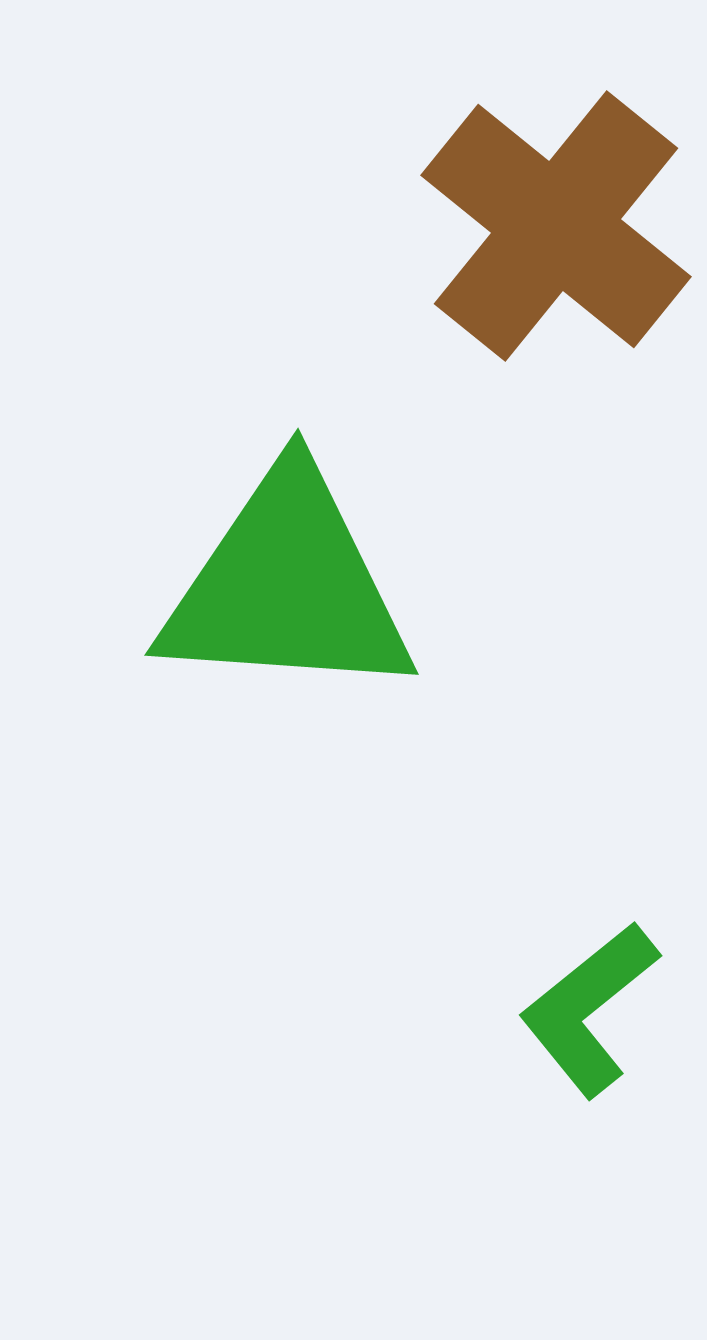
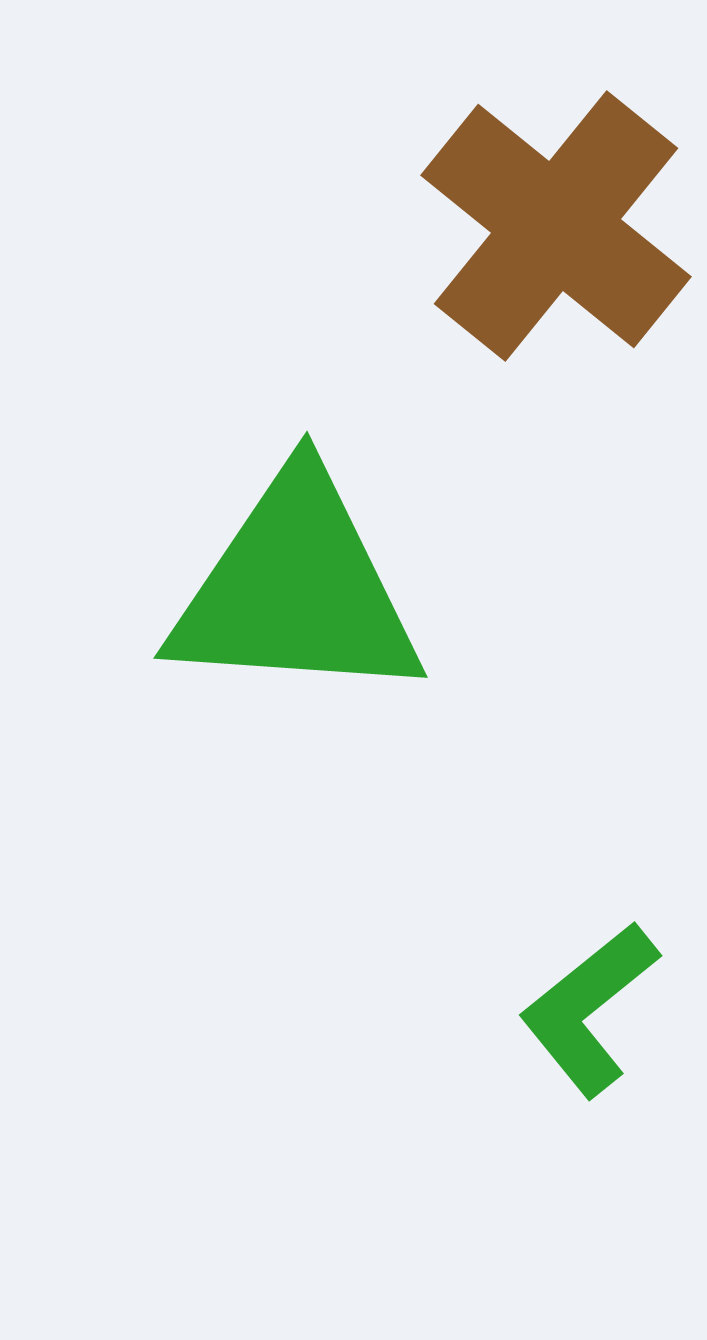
green triangle: moved 9 px right, 3 px down
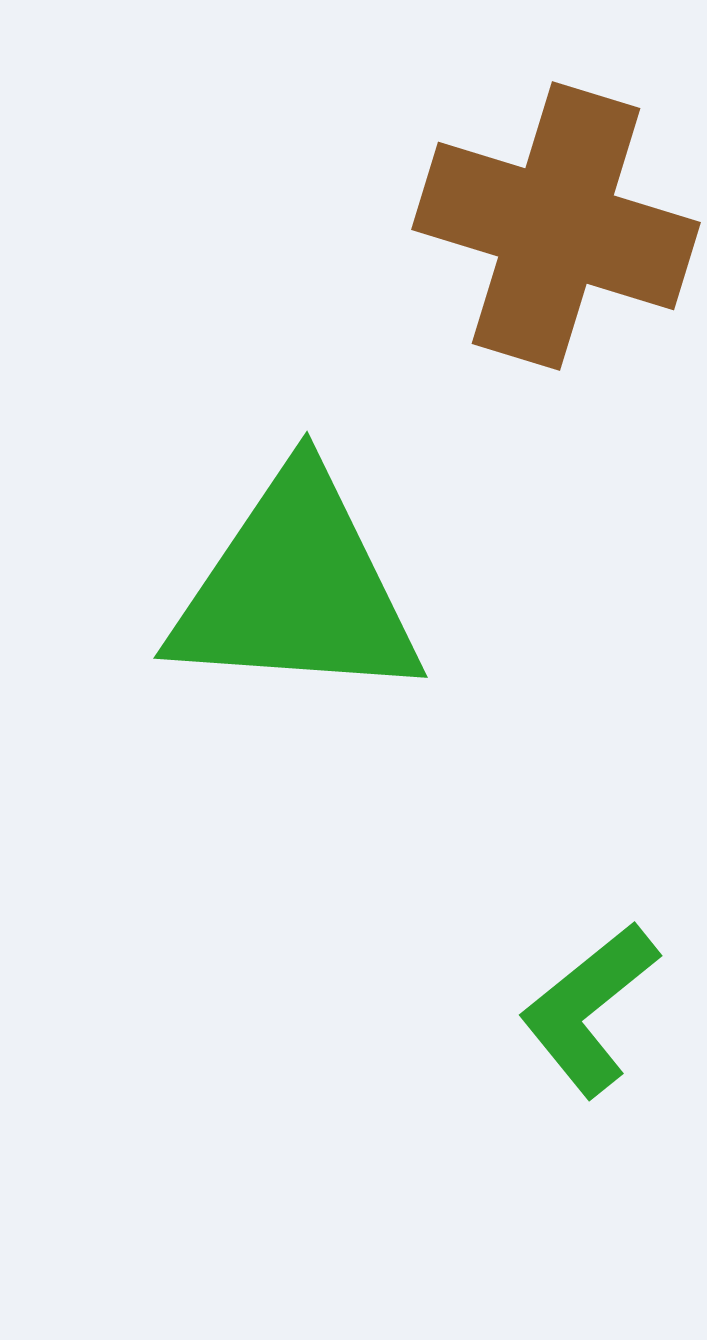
brown cross: rotated 22 degrees counterclockwise
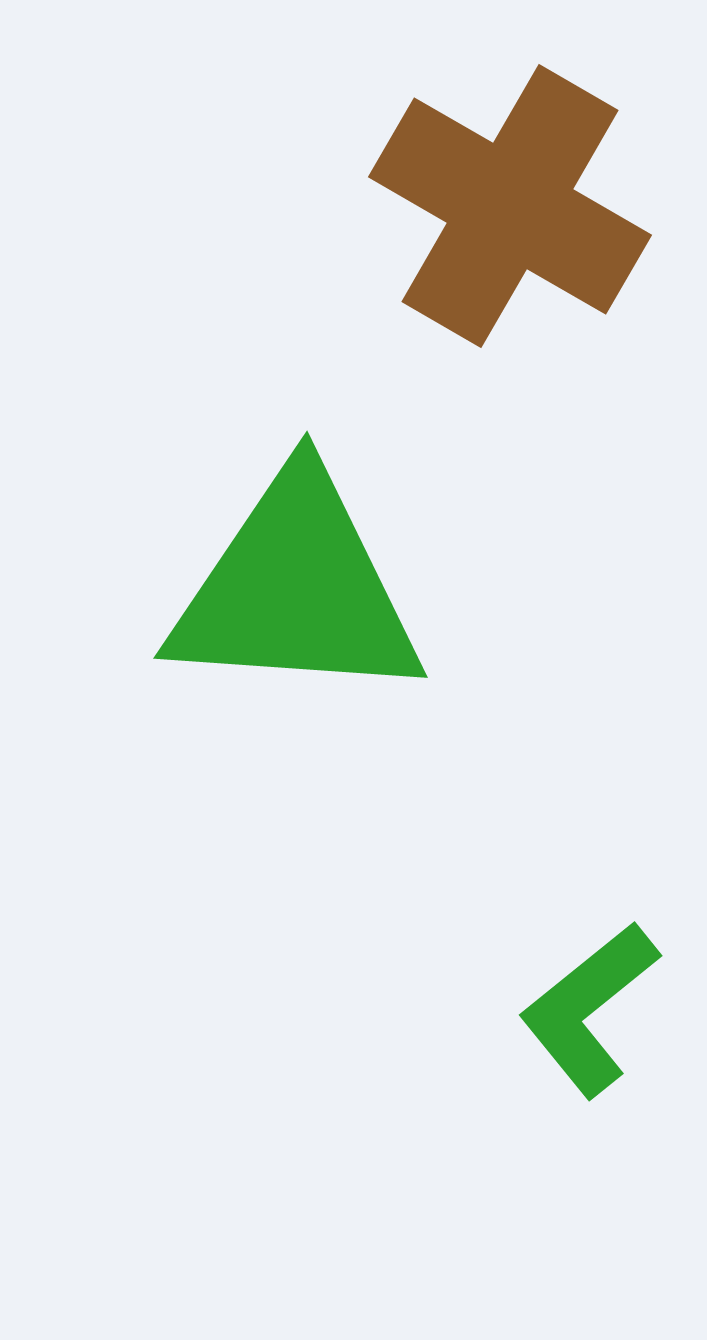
brown cross: moved 46 px left, 20 px up; rotated 13 degrees clockwise
